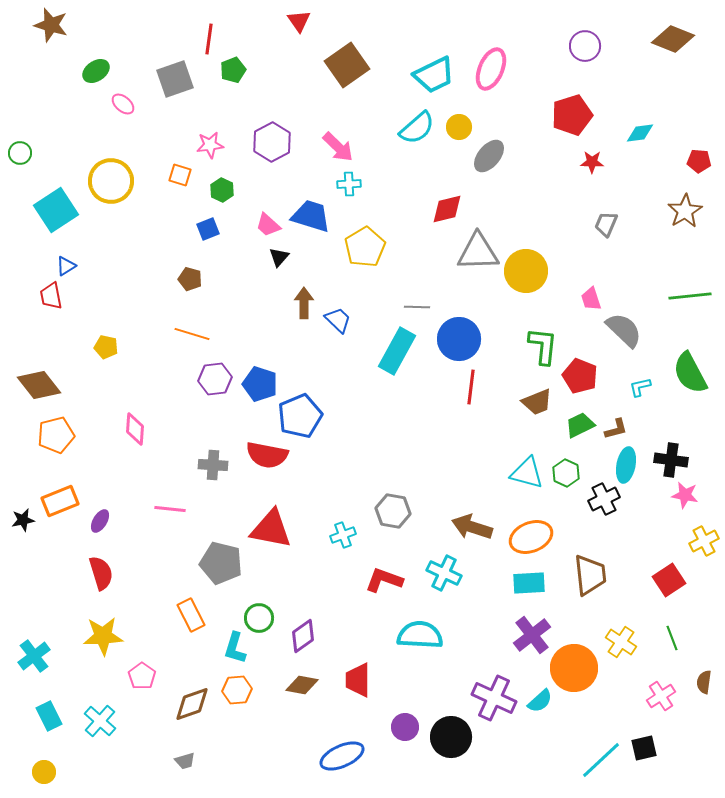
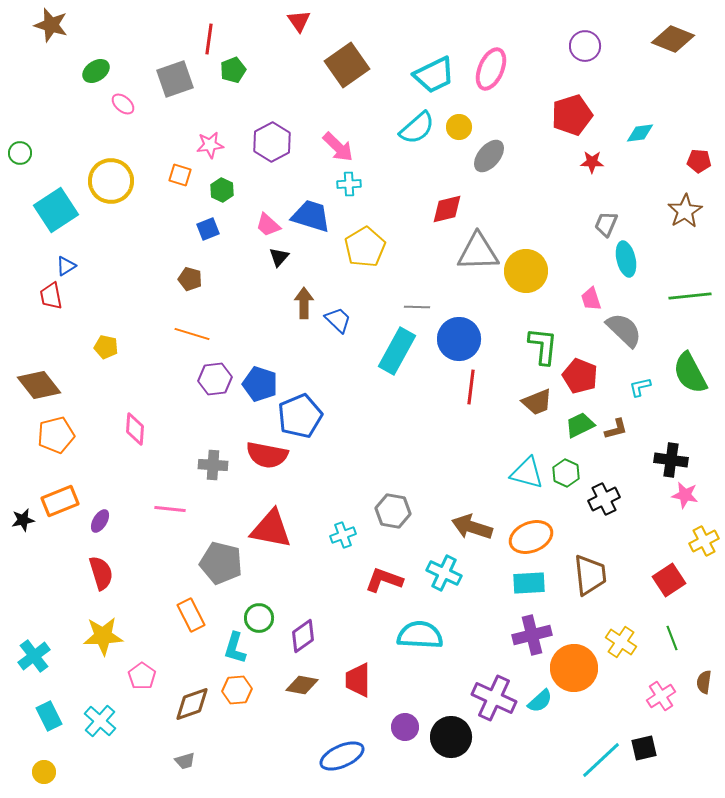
cyan ellipse at (626, 465): moved 206 px up; rotated 24 degrees counterclockwise
purple cross at (532, 635): rotated 24 degrees clockwise
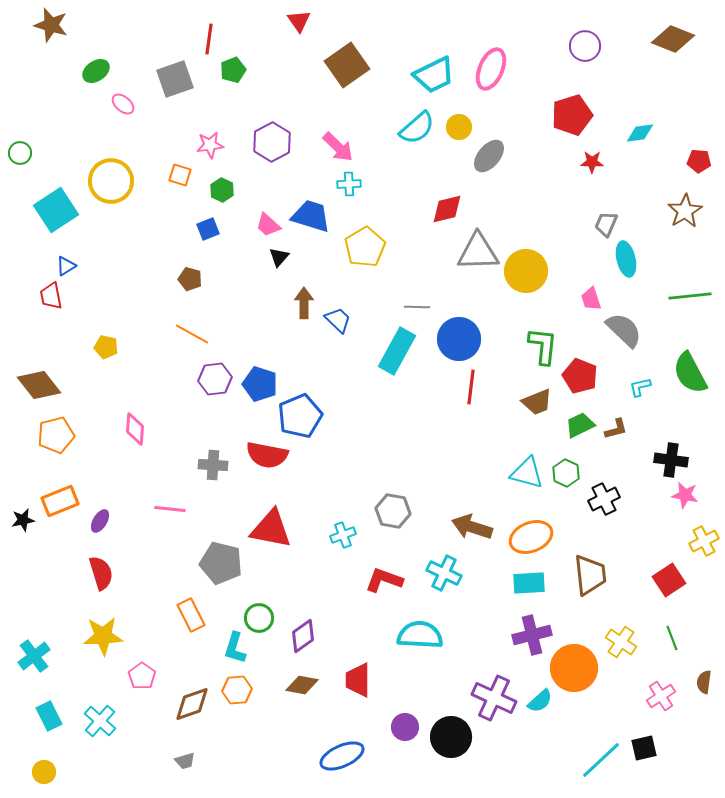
orange line at (192, 334): rotated 12 degrees clockwise
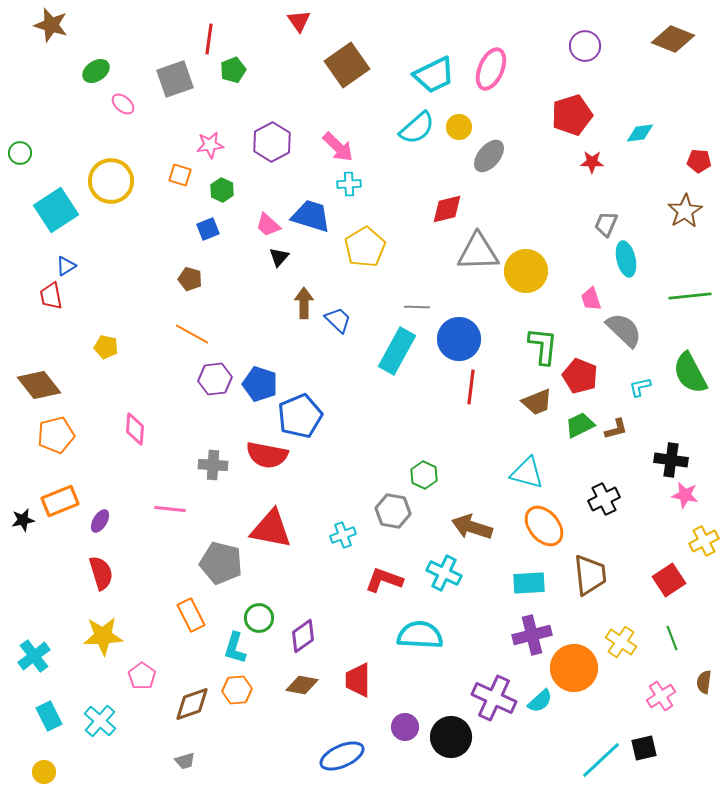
green hexagon at (566, 473): moved 142 px left, 2 px down
orange ellipse at (531, 537): moved 13 px right, 11 px up; rotated 72 degrees clockwise
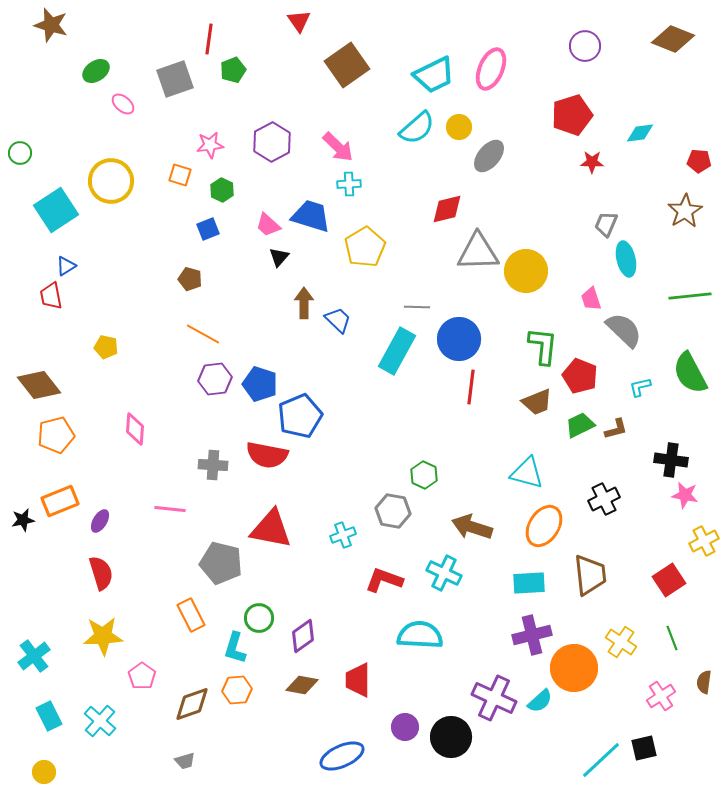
orange line at (192, 334): moved 11 px right
orange ellipse at (544, 526): rotated 72 degrees clockwise
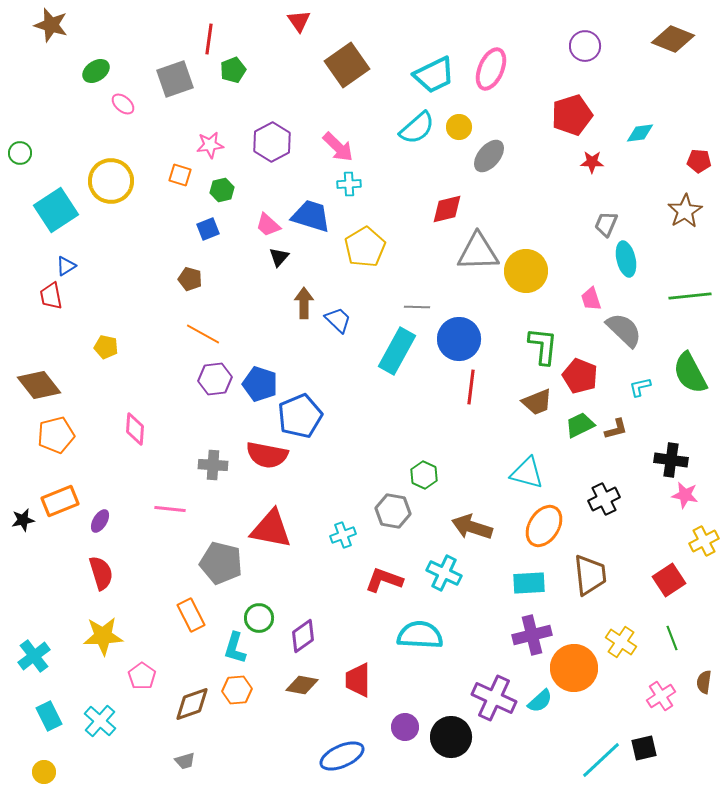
green hexagon at (222, 190): rotated 20 degrees clockwise
